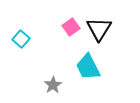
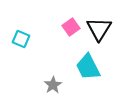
cyan square: rotated 18 degrees counterclockwise
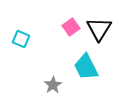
cyan trapezoid: moved 2 px left
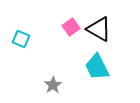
black triangle: rotated 32 degrees counterclockwise
cyan trapezoid: moved 11 px right
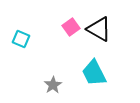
cyan trapezoid: moved 3 px left, 6 px down
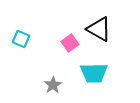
pink square: moved 1 px left, 16 px down
cyan trapezoid: rotated 64 degrees counterclockwise
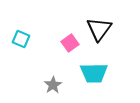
black triangle: rotated 36 degrees clockwise
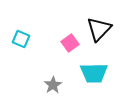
black triangle: rotated 8 degrees clockwise
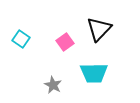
cyan square: rotated 12 degrees clockwise
pink square: moved 5 px left, 1 px up
gray star: rotated 12 degrees counterclockwise
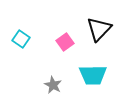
cyan trapezoid: moved 1 px left, 2 px down
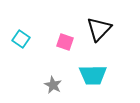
pink square: rotated 36 degrees counterclockwise
